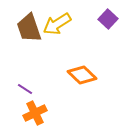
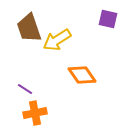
purple square: rotated 30 degrees counterclockwise
yellow arrow: moved 16 px down
orange diamond: rotated 12 degrees clockwise
orange cross: rotated 15 degrees clockwise
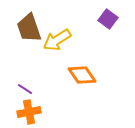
purple square: rotated 24 degrees clockwise
orange cross: moved 6 px left, 1 px up
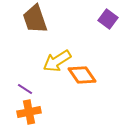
brown trapezoid: moved 6 px right, 9 px up
yellow arrow: moved 21 px down
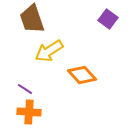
brown trapezoid: moved 3 px left
yellow arrow: moved 8 px left, 10 px up
orange diamond: rotated 8 degrees counterclockwise
orange cross: rotated 15 degrees clockwise
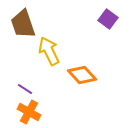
brown trapezoid: moved 9 px left, 5 px down
yellow arrow: rotated 96 degrees clockwise
orange cross: rotated 25 degrees clockwise
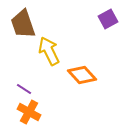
purple square: rotated 24 degrees clockwise
purple line: moved 1 px left
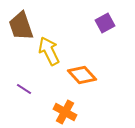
purple square: moved 3 px left, 4 px down
brown trapezoid: moved 2 px left, 2 px down
orange cross: moved 36 px right
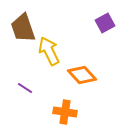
brown trapezoid: moved 2 px right, 2 px down
purple line: moved 1 px right, 1 px up
orange cross: rotated 20 degrees counterclockwise
